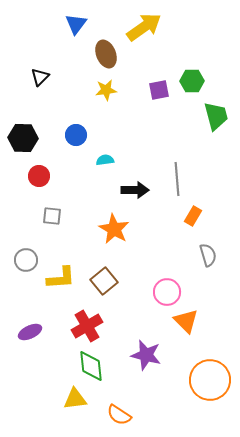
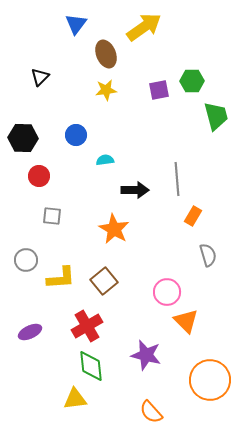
orange semicircle: moved 32 px right, 3 px up; rotated 15 degrees clockwise
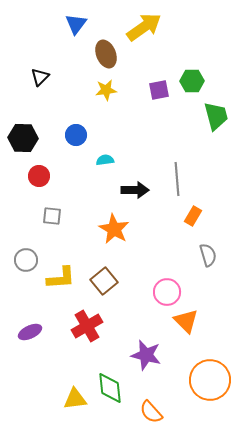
green diamond: moved 19 px right, 22 px down
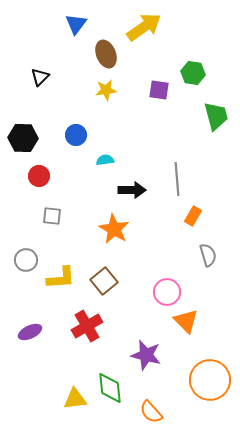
green hexagon: moved 1 px right, 8 px up; rotated 10 degrees clockwise
purple square: rotated 20 degrees clockwise
black arrow: moved 3 px left
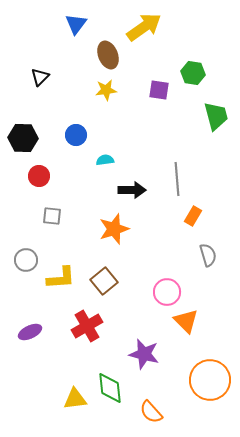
brown ellipse: moved 2 px right, 1 px down
orange star: rotated 24 degrees clockwise
purple star: moved 2 px left, 1 px up
